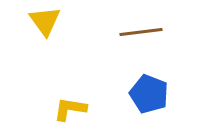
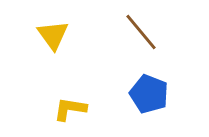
yellow triangle: moved 8 px right, 14 px down
brown line: rotated 57 degrees clockwise
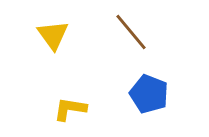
brown line: moved 10 px left
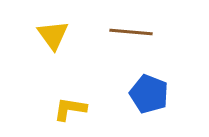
brown line: rotated 45 degrees counterclockwise
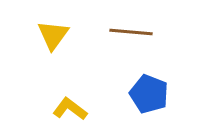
yellow triangle: rotated 12 degrees clockwise
yellow L-shape: rotated 28 degrees clockwise
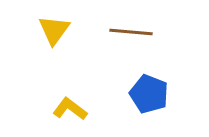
yellow triangle: moved 1 px right, 5 px up
